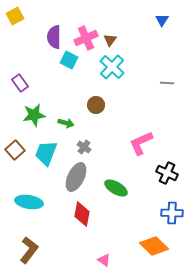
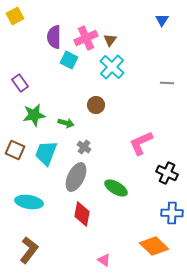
brown square: rotated 24 degrees counterclockwise
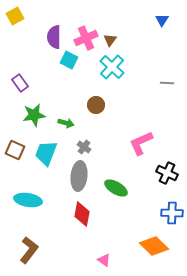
gray ellipse: moved 3 px right, 1 px up; rotated 20 degrees counterclockwise
cyan ellipse: moved 1 px left, 2 px up
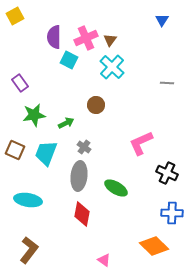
green arrow: rotated 42 degrees counterclockwise
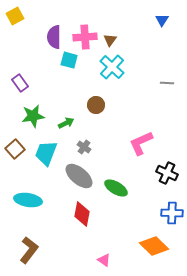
pink cross: moved 1 px left, 1 px up; rotated 20 degrees clockwise
cyan square: rotated 12 degrees counterclockwise
green star: moved 1 px left, 1 px down
brown square: moved 1 px up; rotated 24 degrees clockwise
gray ellipse: rotated 56 degrees counterclockwise
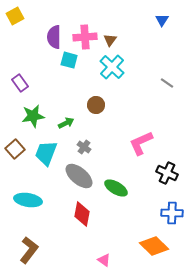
gray line: rotated 32 degrees clockwise
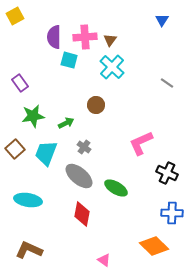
brown L-shape: rotated 104 degrees counterclockwise
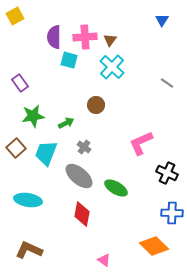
brown square: moved 1 px right, 1 px up
